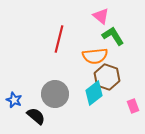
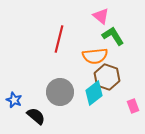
gray circle: moved 5 px right, 2 px up
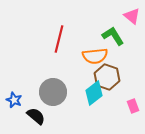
pink triangle: moved 31 px right
gray circle: moved 7 px left
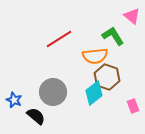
red line: rotated 44 degrees clockwise
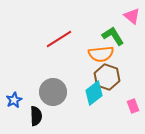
orange semicircle: moved 6 px right, 2 px up
blue star: rotated 21 degrees clockwise
black semicircle: rotated 48 degrees clockwise
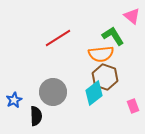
red line: moved 1 px left, 1 px up
brown hexagon: moved 2 px left
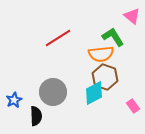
green L-shape: moved 1 px down
cyan diamond: rotated 10 degrees clockwise
pink rectangle: rotated 16 degrees counterclockwise
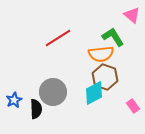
pink triangle: moved 1 px up
black semicircle: moved 7 px up
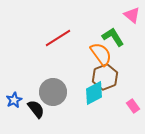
orange semicircle: rotated 120 degrees counterclockwise
brown hexagon: rotated 20 degrees clockwise
black semicircle: rotated 36 degrees counterclockwise
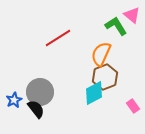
green L-shape: moved 3 px right, 11 px up
orange semicircle: rotated 120 degrees counterclockwise
gray circle: moved 13 px left
